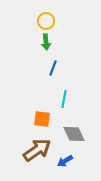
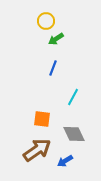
green arrow: moved 10 px right, 3 px up; rotated 63 degrees clockwise
cyan line: moved 9 px right, 2 px up; rotated 18 degrees clockwise
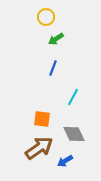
yellow circle: moved 4 px up
brown arrow: moved 2 px right, 2 px up
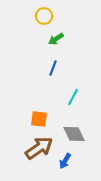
yellow circle: moved 2 px left, 1 px up
orange square: moved 3 px left
blue arrow: rotated 28 degrees counterclockwise
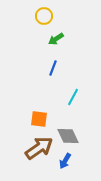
gray diamond: moved 6 px left, 2 px down
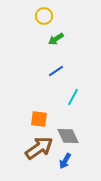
blue line: moved 3 px right, 3 px down; rotated 35 degrees clockwise
